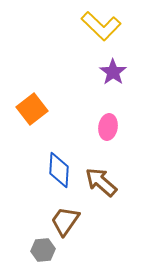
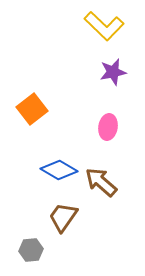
yellow L-shape: moved 3 px right
purple star: rotated 24 degrees clockwise
blue diamond: rotated 63 degrees counterclockwise
brown trapezoid: moved 2 px left, 4 px up
gray hexagon: moved 12 px left
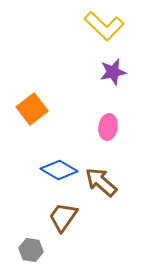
gray hexagon: rotated 15 degrees clockwise
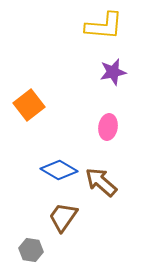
yellow L-shape: rotated 39 degrees counterclockwise
orange square: moved 3 px left, 4 px up
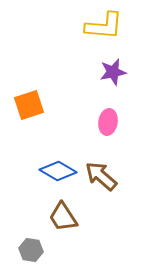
orange square: rotated 20 degrees clockwise
pink ellipse: moved 5 px up
blue diamond: moved 1 px left, 1 px down
brown arrow: moved 6 px up
brown trapezoid: rotated 68 degrees counterclockwise
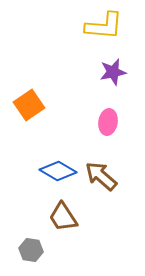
orange square: rotated 16 degrees counterclockwise
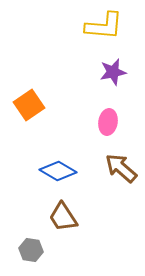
brown arrow: moved 20 px right, 8 px up
